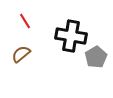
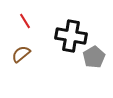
gray pentagon: moved 2 px left
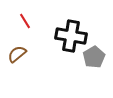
brown semicircle: moved 4 px left
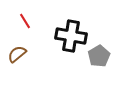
gray pentagon: moved 5 px right, 1 px up
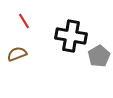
red line: moved 1 px left
brown semicircle: rotated 18 degrees clockwise
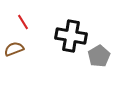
red line: moved 1 px left, 1 px down
brown semicircle: moved 3 px left, 5 px up
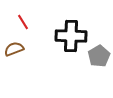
black cross: rotated 8 degrees counterclockwise
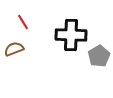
black cross: moved 1 px up
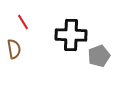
brown semicircle: rotated 102 degrees clockwise
gray pentagon: rotated 10 degrees clockwise
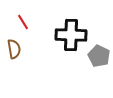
gray pentagon: rotated 25 degrees counterclockwise
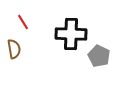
black cross: moved 1 px up
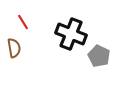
black cross: rotated 20 degrees clockwise
brown semicircle: moved 1 px up
